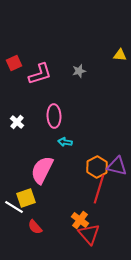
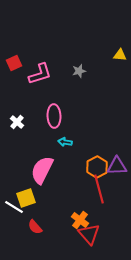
purple triangle: rotated 15 degrees counterclockwise
red line: rotated 32 degrees counterclockwise
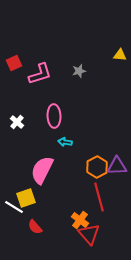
red line: moved 8 px down
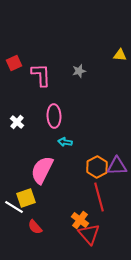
pink L-shape: moved 1 px right, 1 px down; rotated 75 degrees counterclockwise
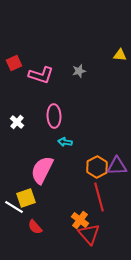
pink L-shape: rotated 110 degrees clockwise
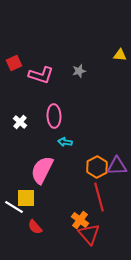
white cross: moved 3 px right
yellow square: rotated 18 degrees clockwise
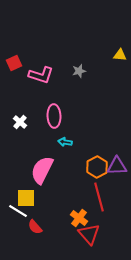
white line: moved 4 px right, 4 px down
orange cross: moved 1 px left, 2 px up
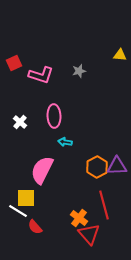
red line: moved 5 px right, 8 px down
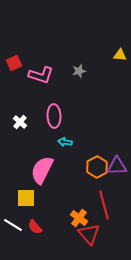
white line: moved 5 px left, 14 px down
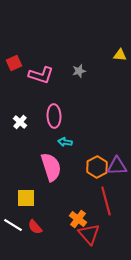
pink semicircle: moved 9 px right, 3 px up; rotated 136 degrees clockwise
red line: moved 2 px right, 4 px up
orange cross: moved 1 px left, 1 px down
